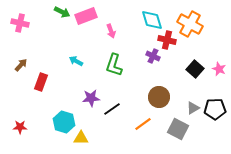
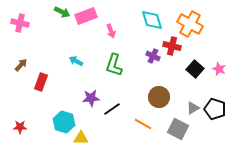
red cross: moved 5 px right, 6 px down
black pentagon: rotated 20 degrees clockwise
orange line: rotated 66 degrees clockwise
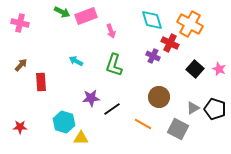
red cross: moved 2 px left, 3 px up; rotated 12 degrees clockwise
red rectangle: rotated 24 degrees counterclockwise
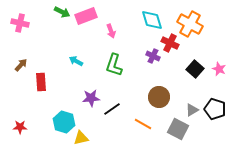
gray triangle: moved 1 px left, 2 px down
yellow triangle: rotated 14 degrees counterclockwise
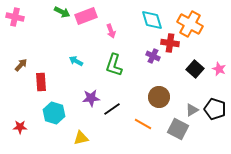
pink cross: moved 5 px left, 6 px up
red cross: rotated 18 degrees counterclockwise
cyan hexagon: moved 10 px left, 9 px up
